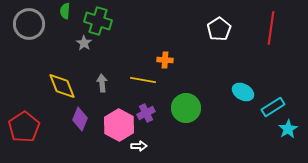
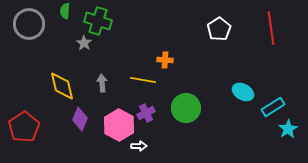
red line: rotated 16 degrees counterclockwise
yellow diamond: rotated 8 degrees clockwise
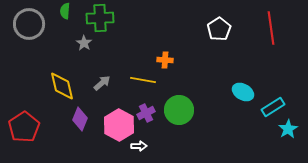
green cross: moved 2 px right, 3 px up; rotated 20 degrees counterclockwise
gray arrow: rotated 54 degrees clockwise
green circle: moved 7 px left, 2 px down
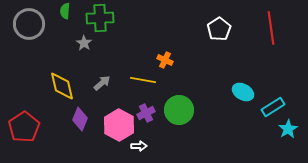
orange cross: rotated 21 degrees clockwise
